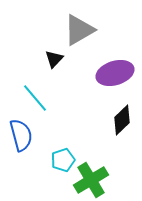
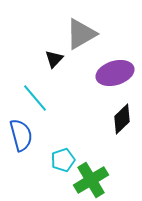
gray triangle: moved 2 px right, 4 px down
black diamond: moved 1 px up
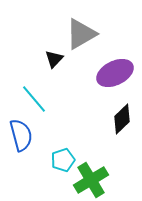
purple ellipse: rotated 9 degrees counterclockwise
cyan line: moved 1 px left, 1 px down
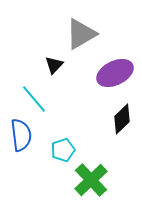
black triangle: moved 6 px down
blue semicircle: rotated 8 degrees clockwise
cyan pentagon: moved 10 px up
green cross: rotated 12 degrees counterclockwise
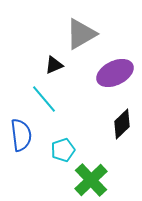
black triangle: rotated 24 degrees clockwise
cyan line: moved 10 px right
black diamond: moved 5 px down
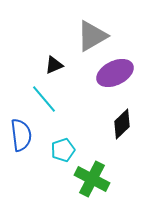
gray triangle: moved 11 px right, 2 px down
green cross: moved 1 px right, 1 px up; rotated 20 degrees counterclockwise
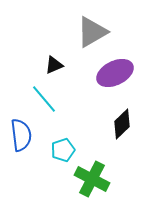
gray triangle: moved 4 px up
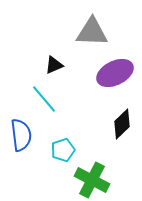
gray triangle: rotated 32 degrees clockwise
green cross: moved 1 px down
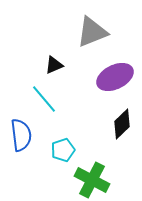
gray triangle: rotated 24 degrees counterclockwise
purple ellipse: moved 4 px down
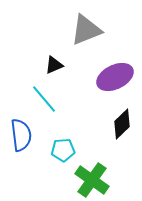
gray triangle: moved 6 px left, 2 px up
cyan pentagon: rotated 15 degrees clockwise
green cross: rotated 8 degrees clockwise
